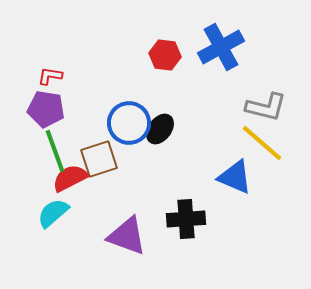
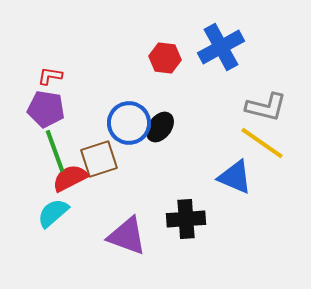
red hexagon: moved 3 px down
black ellipse: moved 2 px up
yellow line: rotated 6 degrees counterclockwise
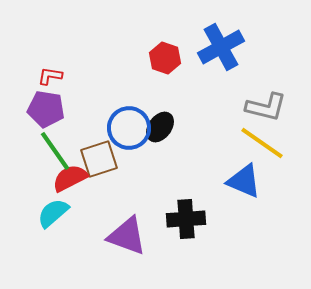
red hexagon: rotated 12 degrees clockwise
blue circle: moved 5 px down
green line: rotated 15 degrees counterclockwise
blue triangle: moved 9 px right, 4 px down
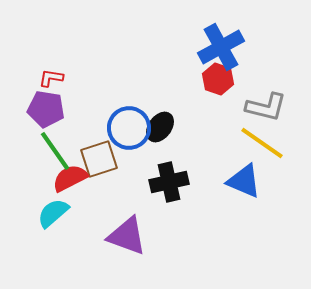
red hexagon: moved 53 px right, 21 px down
red L-shape: moved 1 px right, 2 px down
black cross: moved 17 px left, 37 px up; rotated 9 degrees counterclockwise
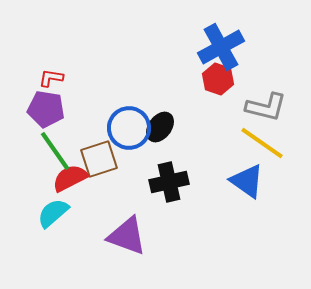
blue triangle: moved 3 px right; rotated 12 degrees clockwise
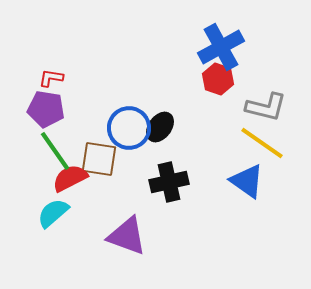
brown square: rotated 27 degrees clockwise
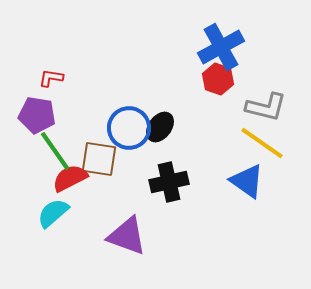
purple pentagon: moved 9 px left, 6 px down
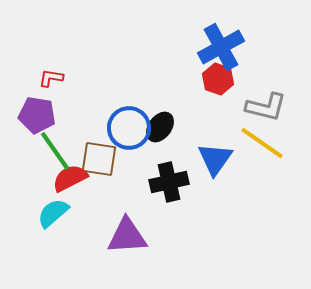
blue triangle: moved 32 px left, 22 px up; rotated 30 degrees clockwise
purple triangle: rotated 24 degrees counterclockwise
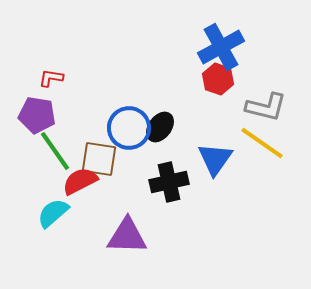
red semicircle: moved 10 px right, 3 px down
purple triangle: rotated 6 degrees clockwise
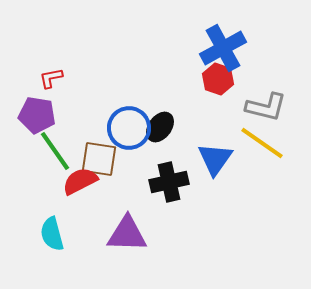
blue cross: moved 2 px right, 1 px down
red L-shape: rotated 20 degrees counterclockwise
cyan semicircle: moved 1 px left, 21 px down; rotated 64 degrees counterclockwise
purple triangle: moved 2 px up
